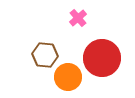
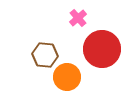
red circle: moved 9 px up
orange circle: moved 1 px left
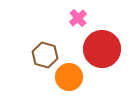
brown hexagon: rotated 10 degrees clockwise
orange circle: moved 2 px right
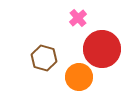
brown hexagon: moved 1 px left, 3 px down
orange circle: moved 10 px right
